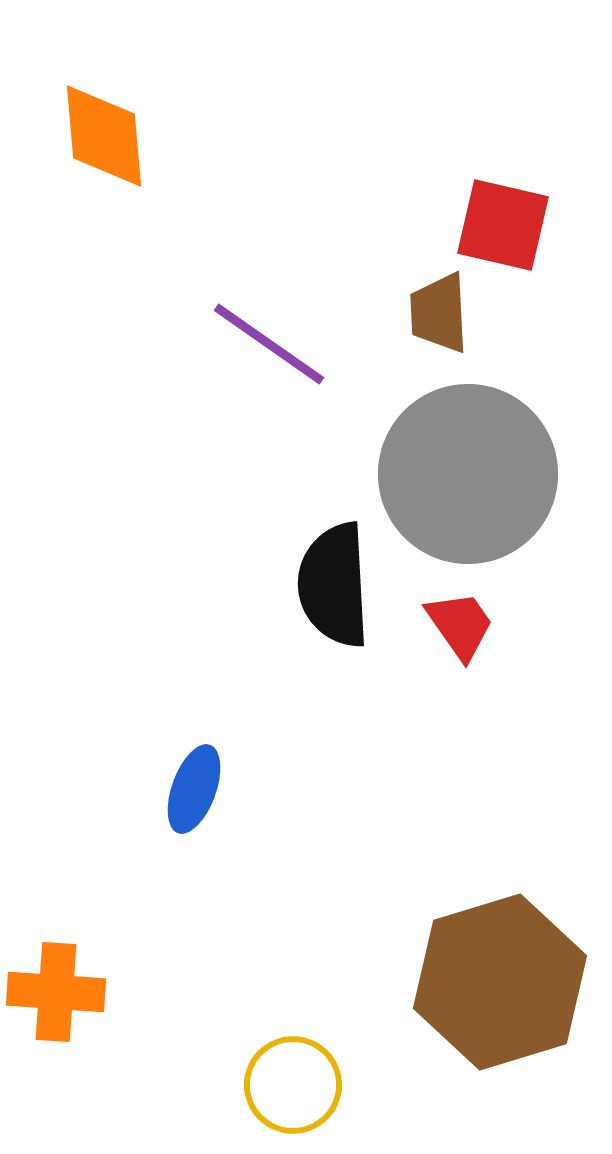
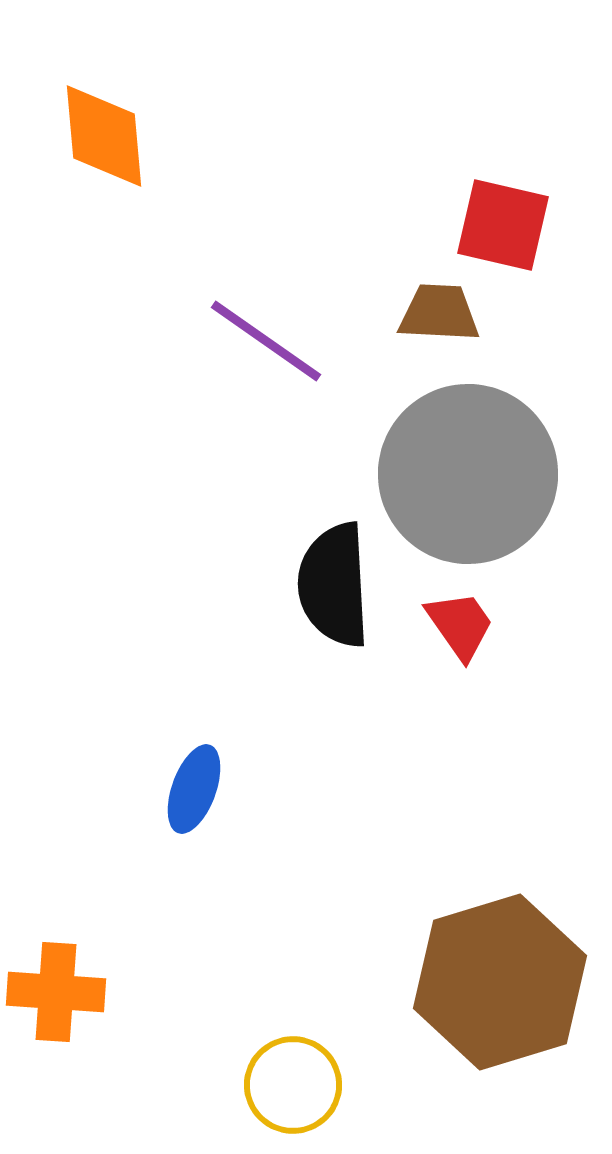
brown trapezoid: rotated 96 degrees clockwise
purple line: moved 3 px left, 3 px up
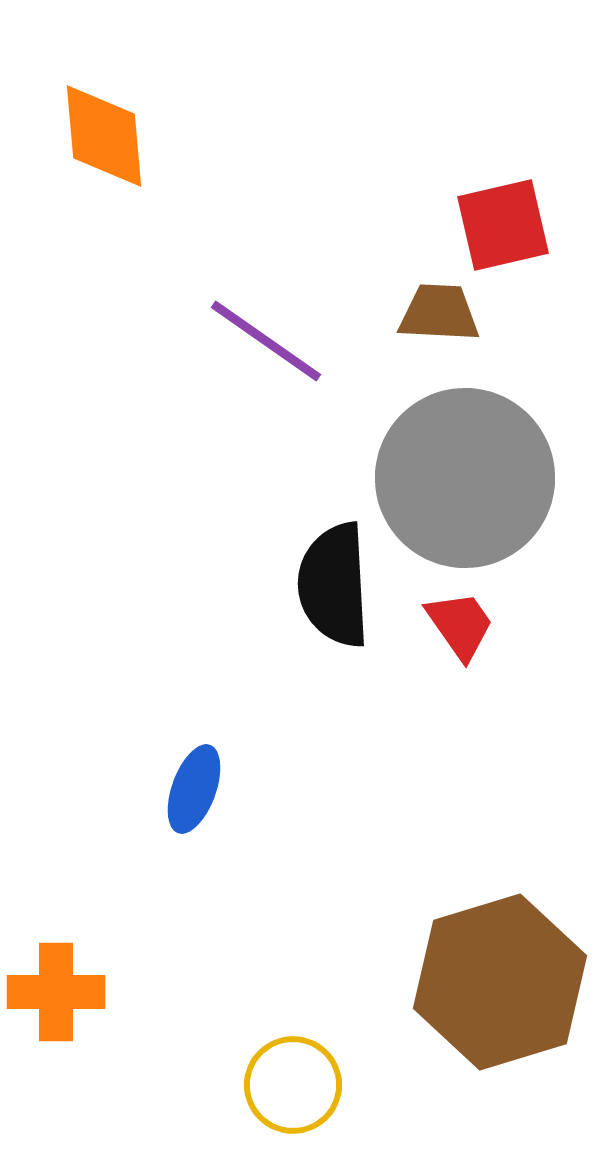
red square: rotated 26 degrees counterclockwise
gray circle: moved 3 px left, 4 px down
orange cross: rotated 4 degrees counterclockwise
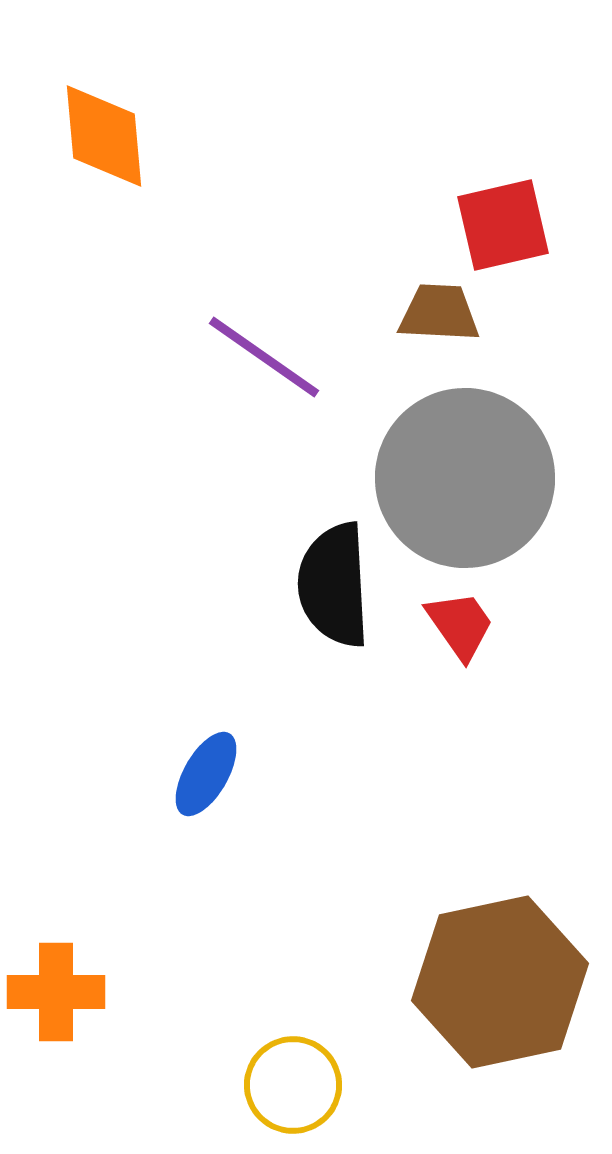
purple line: moved 2 px left, 16 px down
blue ellipse: moved 12 px right, 15 px up; rotated 10 degrees clockwise
brown hexagon: rotated 5 degrees clockwise
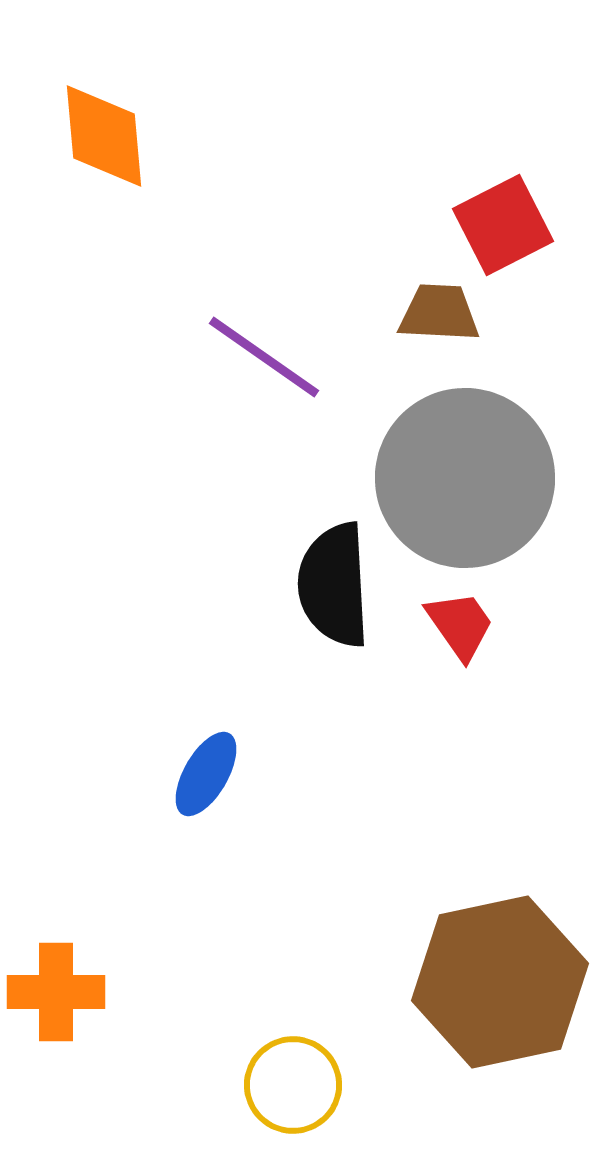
red square: rotated 14 degrees counterclockwise
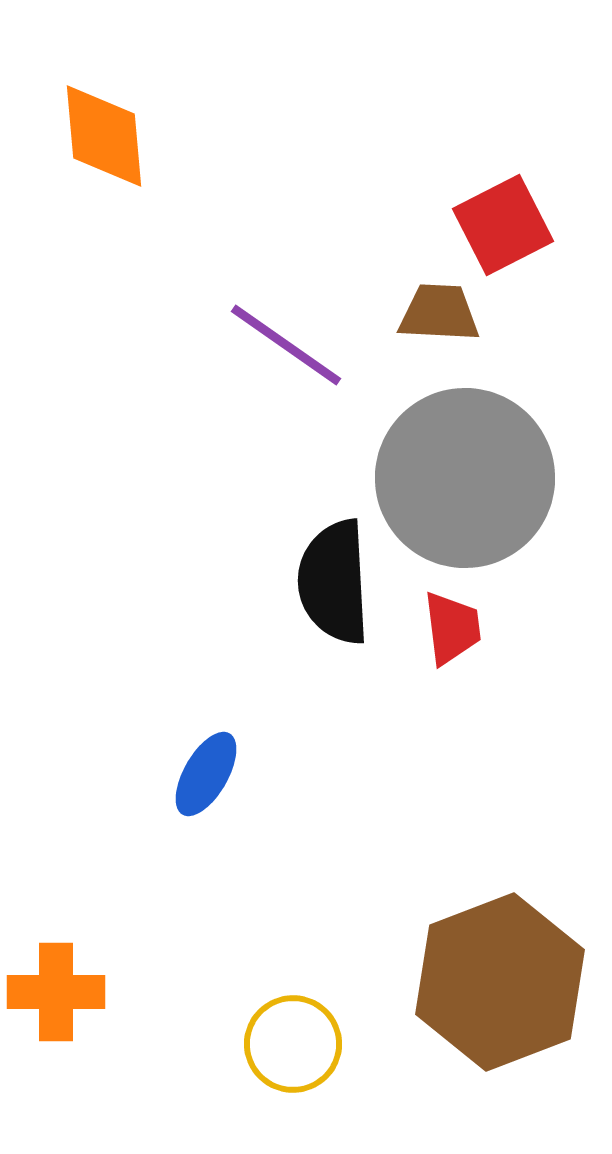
purple line: moved 22 px right, 12 px up
black semicircle: moved 3 px up
red trapezoid: moved 8 px left, 3 px down; rotated 28 degrees clockwise
brown hexagon: rotated 9 degrees counterclockwise
yellow circle: moved 41 px up
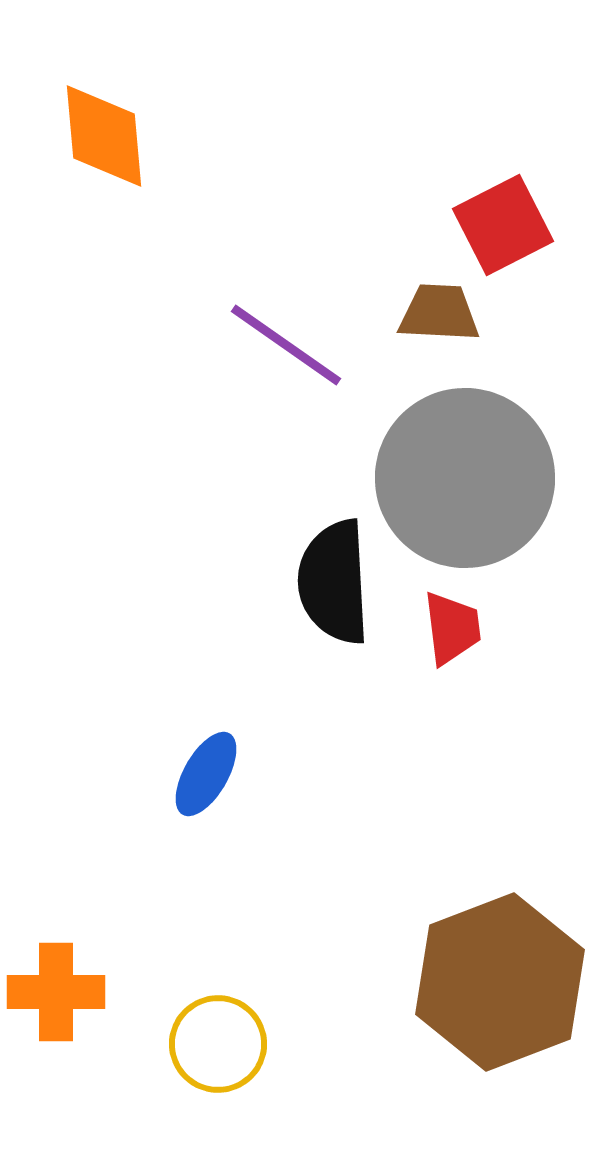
yellow circle: moved 75 px left
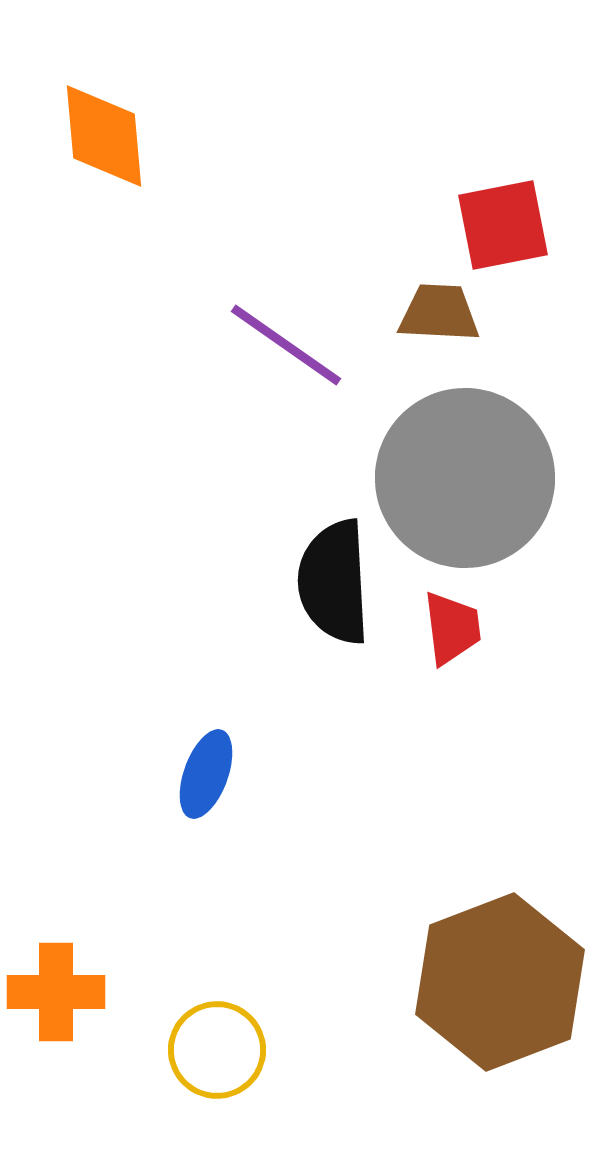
red square: rotated 16 degrees clockwise
blue ellipse: rotated 10 degrees counterclockwise
yellow circle: moved 1 px left, 6 px down
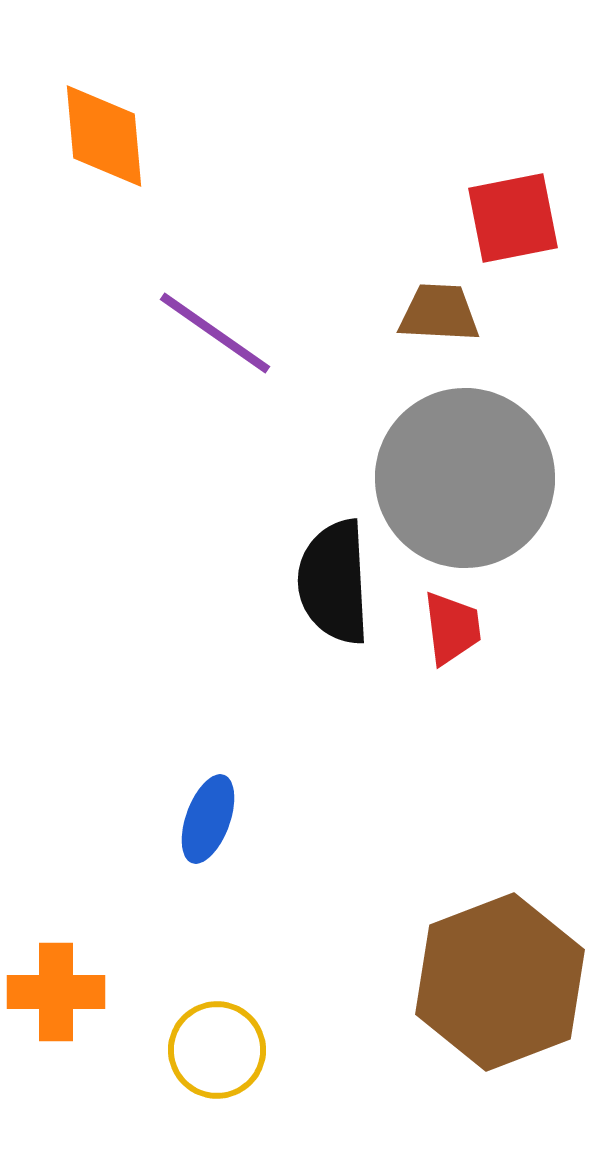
red square: moved 10 px right, 7 px up
purple line: moved 71 px left, 12 px up
blue ellipse: moved 2 px right, 45 px down
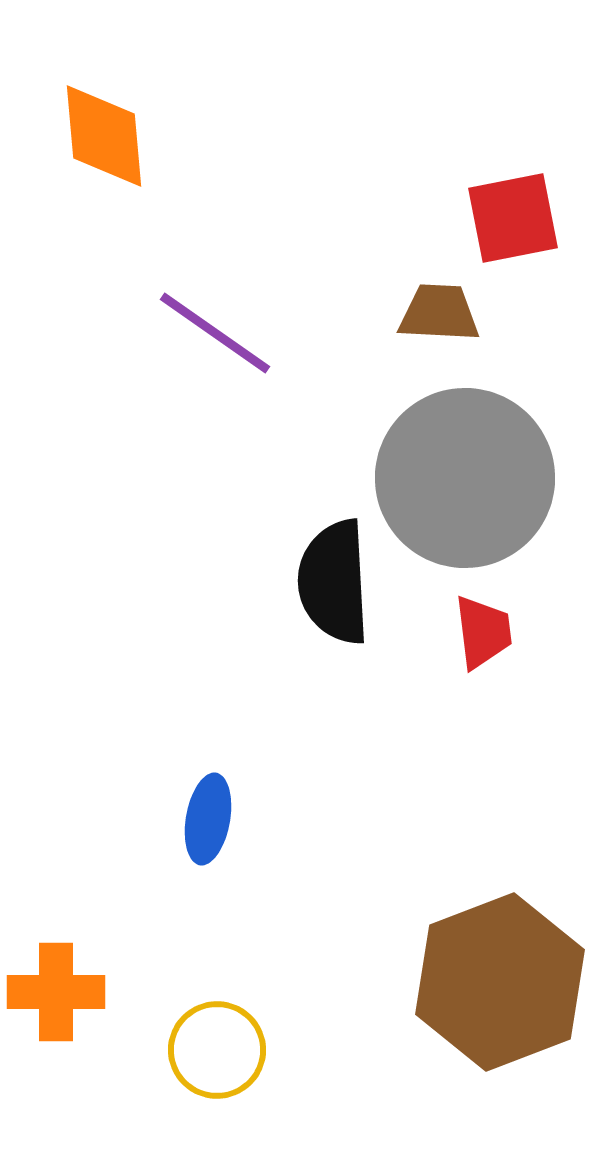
red trapezoid: moved 31 px right, 4 px down
blue ellipse: rotated 10 degrees counterclockwise
